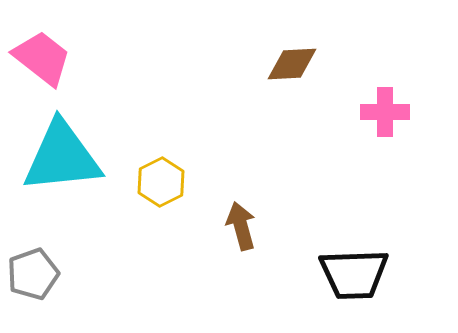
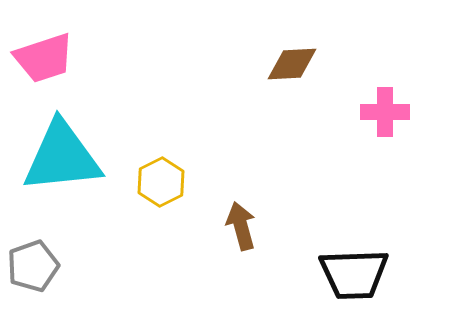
pink trapezoid: moved 2 px right; rotated 124 degrees clockwise
gray pentagon: moved 8 px up
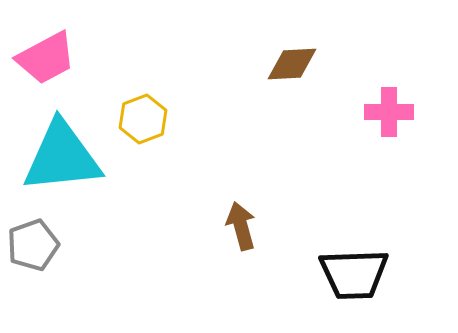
pink trapezoid: moved 2 px right; rotated 10 degrees counterclockwise
pink cross: moved 4 px right
yellow hexagon: moved 18 px left, 63 px up; rotated 6 degrees clockwise
gray pentagon: moved 21 px up
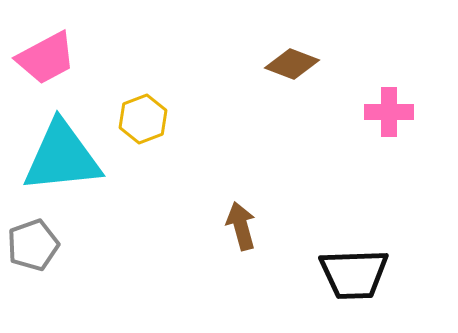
brown diamond: rotated 24 degrees clockwise
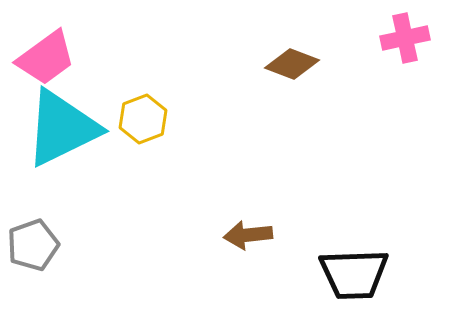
pink trapezoid: rotated 8 degrees counterclockwise
pink cross: moved 16 px right, 74 px up; rotated 12 degrees counterclockwise
cyan triangle: moved 29 px up; rotated 20 degrees counterclockwise
brown arrow: moved 7 px right, 9 px down; rotated 81 degrees counterclockwise
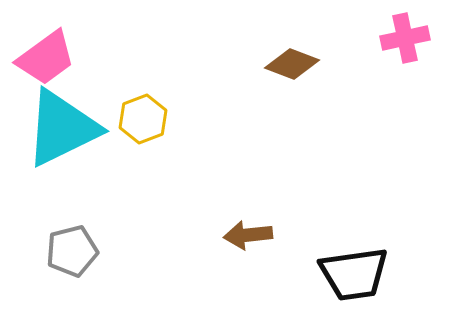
gray pentagon: moved 39 px right, 6 px down; rotated 6 degrees clockwise
black trapezoid: rotated 6 degrees counterclockwise
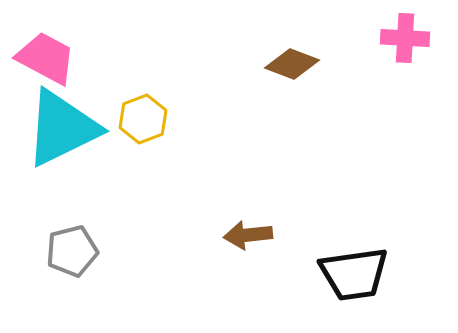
pink cross: rotated 15 degrees clockwise
pink trapezoid: rotated 116 degrees counterclockwise
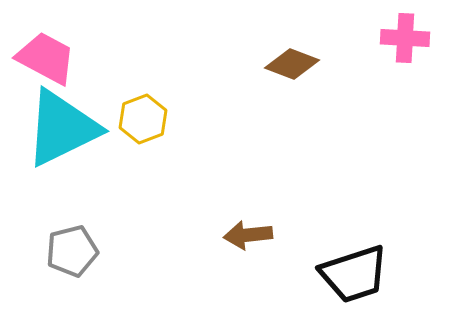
black trapezoid: rotated 10 degrees counterclockwise
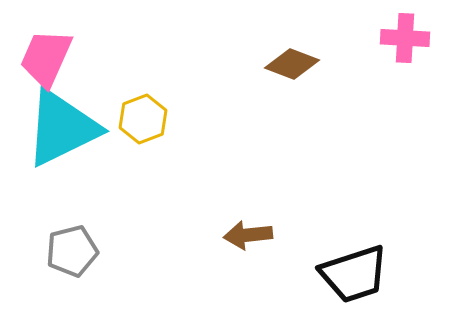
pink trapezoid: rotated 94 degrees counterclockwise
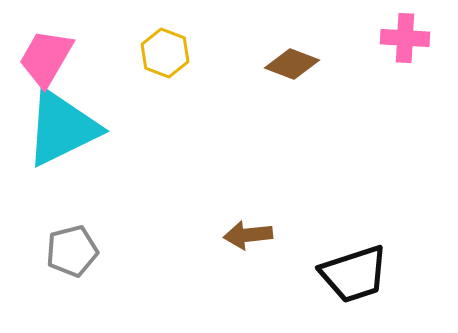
pink trapezoid: rotated 6 degrees clockwise
yellow hexagon: moved 22 px right, 66 px up; rotated 18 degrees counterclockwise
